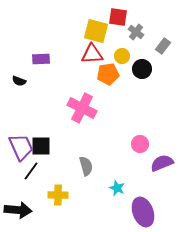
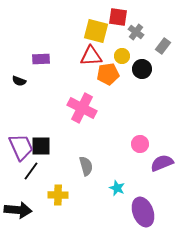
red triangle: moved 1 px left, 2 px down
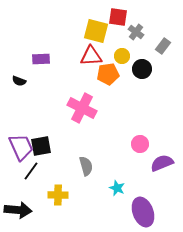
black square: rotated 10 degrees counterclockwise
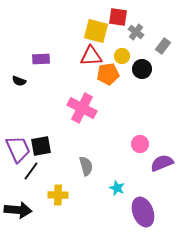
purple trapezoid: moved 3 px left, 2 px down
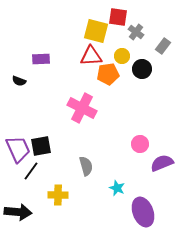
black arrow: moved 2 px down
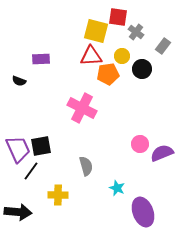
purple semicircle: moved 10 px up
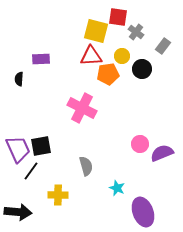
black semicircle: moved 2 px up; rotated 72 degrees clockwise
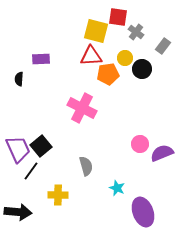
yellow circle: moved 3 px right, 2 px down
black square: rotated 30 degrees counterclockwise
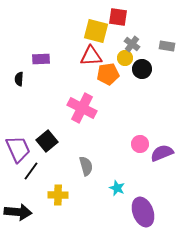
gray cross: moved 4 px left, 12 px down
gray rectangle: moved 4 px right; rotated 63 degrees clockwise
black square: moved 6 px right, 5 px up
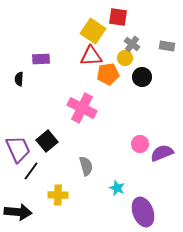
yellow square: moved 3 px left; rotated 20 degrees clockwise
black circle: moved 8 px down
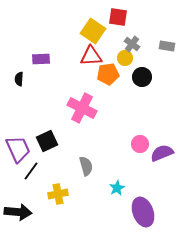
black square: rotated 15 degrees clockwise
cyan star: rotated 21 degrees clockwise
yellow cross: moved 1 px up; rotated 12 degrees counterclockwise
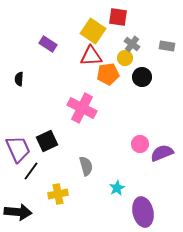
purple rectangle: moved 7 px right, 15 px up; rotated 36 degrees clockwise
purple ellipse: rotated 8 degrees clockwise
